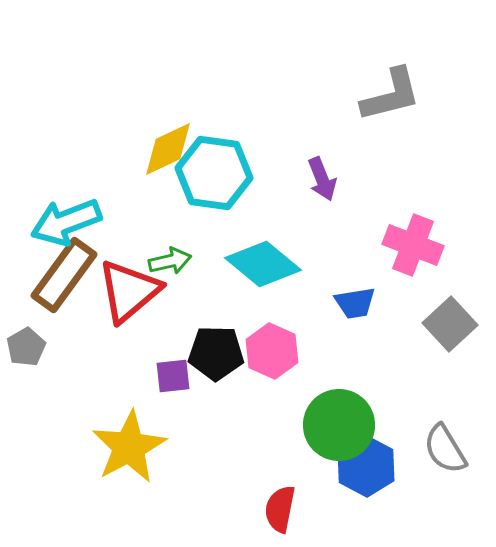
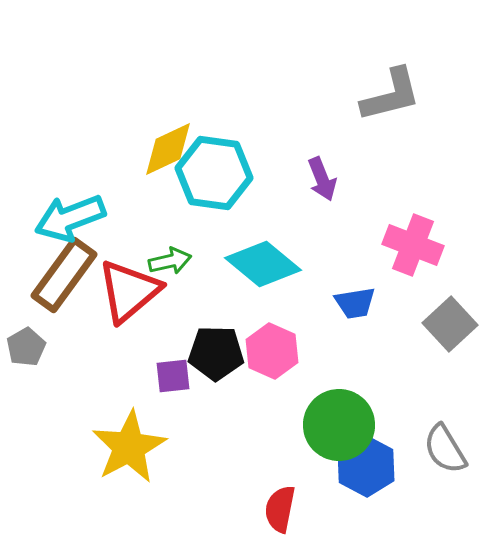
cyan arrow: moved 4 px right, 4 px up
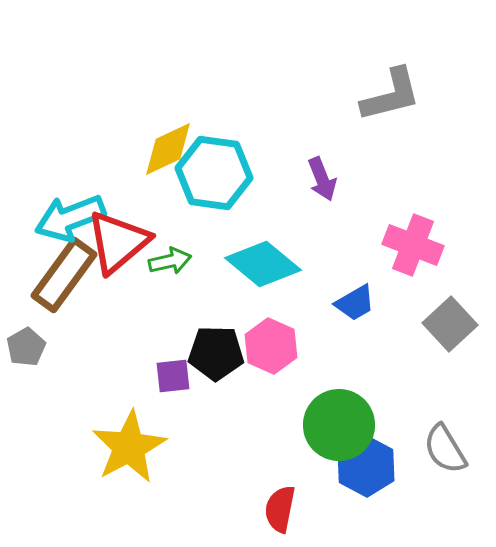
red triangle: moved 11 px left, 49 px up
blue trapezoid: rotated 21 degrees counterclockwise
pink hexagon: moved 1 px left, 5 px up
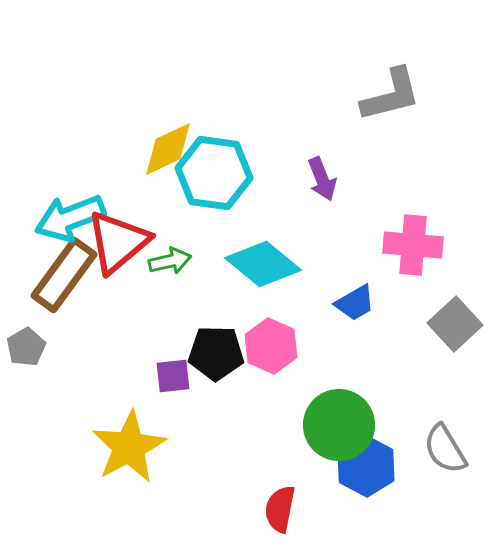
pink cross: rotated 16 degrees counterclockwise
gray square: moved 5 px right
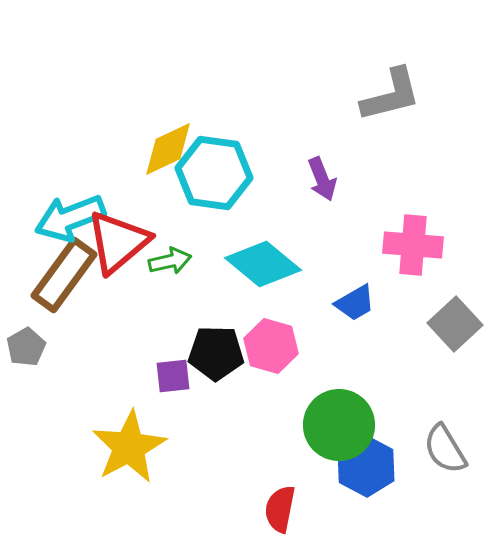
pink hexagon: rotated 8 degrees counterclockwise
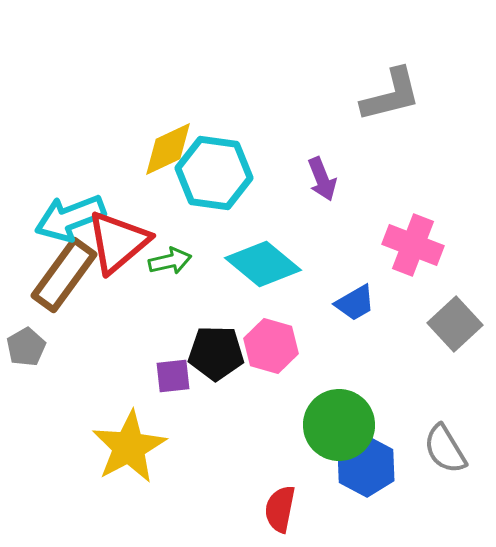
pink cross: rotated 16 degrees clockwise
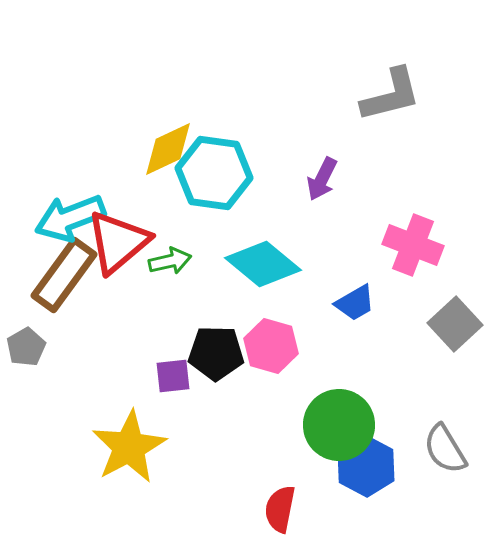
purple arrow: rotated 48 degrees clockwise
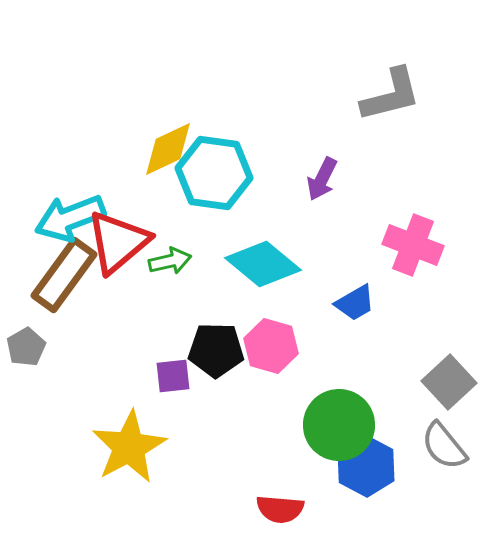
gray square: moved 6 px left, 58 px down
black pentagon: moved 3 px up
gray semicircle: moved 1 px left, 3 px up; rotated 8 degrees counterclockwise
red semicircle: rotated 96 degrees counterclockwise
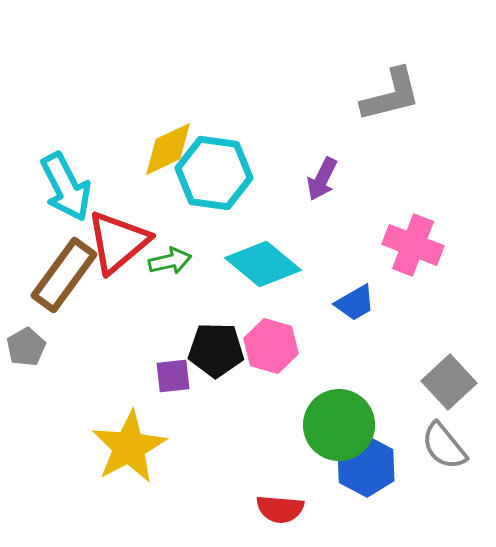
cyan arrow: moved 4 px left, 31 px up; rotated 96 degrees counterclockwise
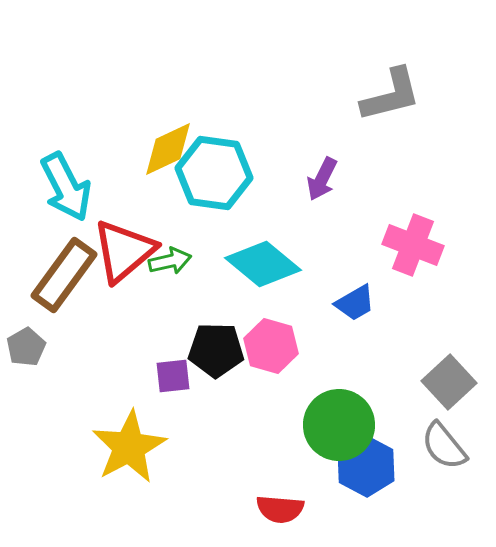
red triangle: moved 6 px right, 9 px down
